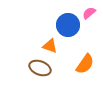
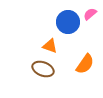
pink semicircle: moved 1 px right, 1 px down
blue circle: moved 3 px up
brown ellipse: moved 3 px right, 1 px down
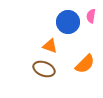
pink semicircle: moved 1 px right, 2 px down; rotated 40 degrees counterclockwise
orange semicircle: rotated 10 degrees clockwise
brown ellipse: moved 1 px right
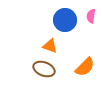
blue circle: moved 3 px left, 2 px up
orange semicircle: moved 3 px down
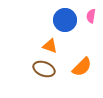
orange semicircle: moved 3 px left
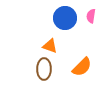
blue circle: moved 2 px up
brown ellipse: rotated 70 degrees clockwise
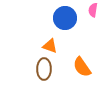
pink semicircle: moved 2 px right, 6 px up
orange semicircle: rotated 100 degrees clockwise
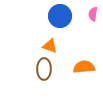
pink semicircle: moved 4 px down
blue circle: moved 5 px left, 2 px up
orange semicircle: moved 2 px right; rotated 120 degrees clockwise
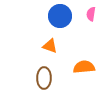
pink semicircle: moved 2 px left
brown ellipse: moved 9 px down
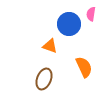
blue circle: moved 9 px right, 8 px down
orange semicircle: rotated 70 degrees clockwise
brown ellipse: moved 1 px down; rotated 20 degrees clockwise
